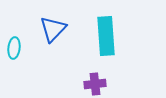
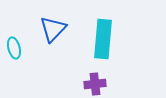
cyan rectangle: moved 3 px left, 3 px down; rotated 9 degrees clockwise
cyan ellipse: rotated 20 degrees counterclockwise
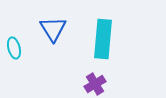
blue triangle: rotated 16 degrees counterclockwise
purple cross: rotated 25 degrees counterclockwise
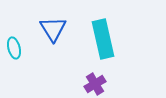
cyan rectangle: rotated 18 degrees counterclockwise
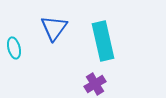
blue triangle: moved 1 px right, 1 px up; rotated 8 degrees clockwise
cyan rectangle: moved 2 px down
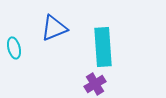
blue triangle: rotated 32 degrees clockwise
cyan rectangle: moved 6 px down; rotated 9 degrees clockwise
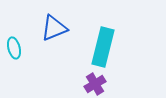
cyan rectangle: rotated 18 degrees clockwise
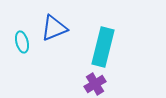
cyan ellipse: moved 8 px right, 6 px up
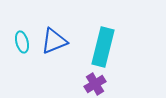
blue triangle: moved 13 px down
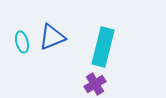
blue triangle: moved 2 px left, 4 px up
